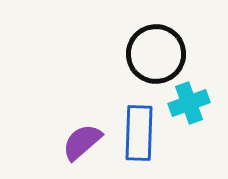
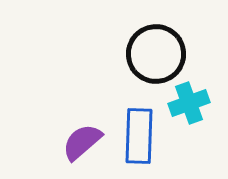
blue rectangle: moved 3 px down
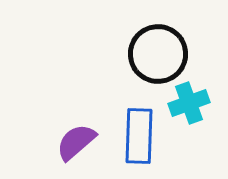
black circle: moved 2 px right
purple semicircle: moved 6 px left
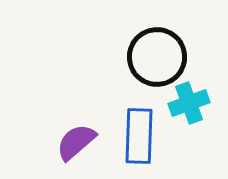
black circle: moved 1 px left, 3 px down
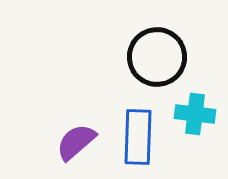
cyan cross: moved 6 px right, 11 px down; rotated 27 degrees clockwise
blue rectangle: moved 1 px left, 1 px down
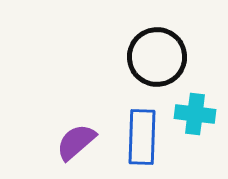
blue rectangle: moved 4 px right
